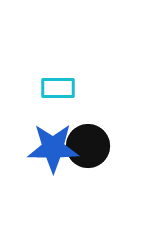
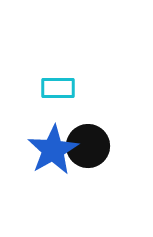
blue star: moved 2 px down; rotated 30 degrees counterclockwise
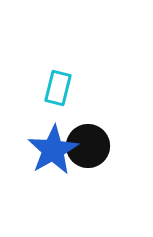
cyan rectangle: rotated 76 degrees counterclockwise
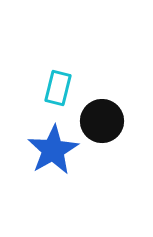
black circle: moved 14 px right, 25 px up
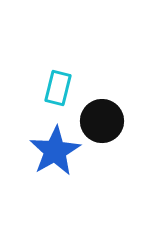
blue star: moved 2 px right, 1 px down
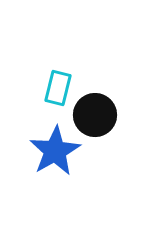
black circle: moved 7 px left, 6 px up
